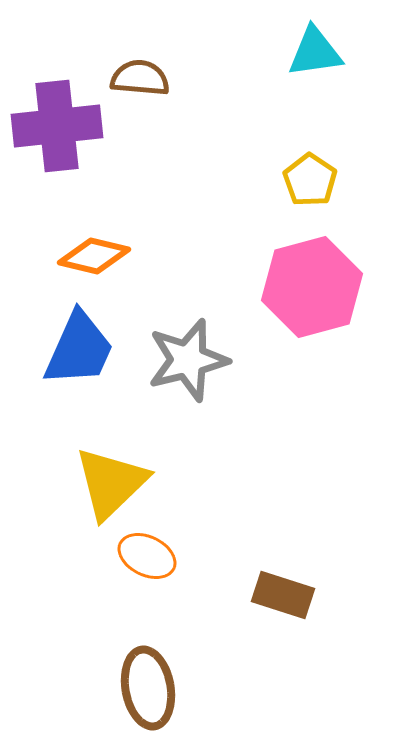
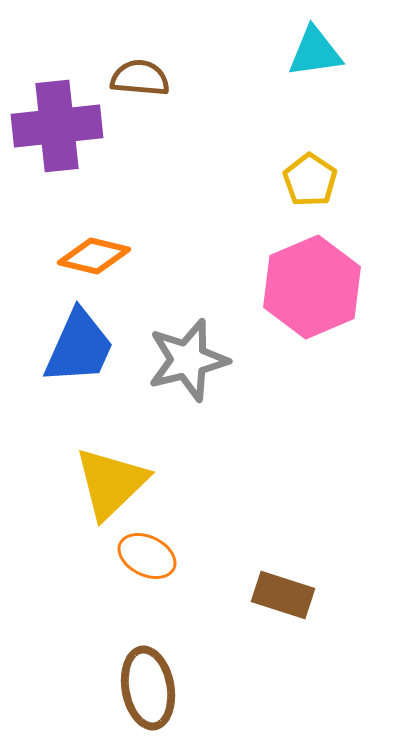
pink hexagon: rotated 8 degrees counterclockwise
blue trapezoid: moved 2 px up
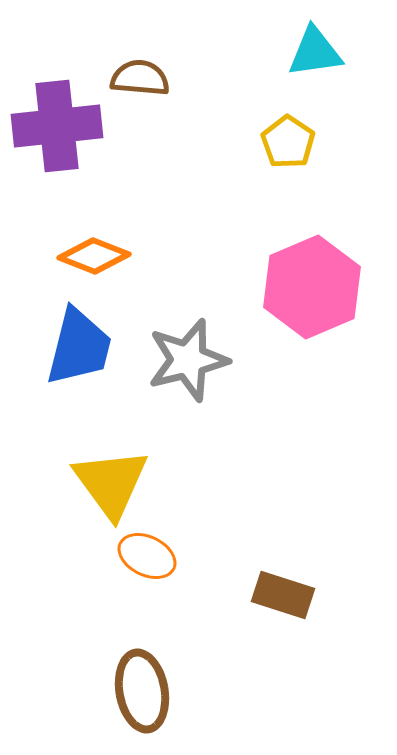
yellow pentagon: moved 22 px left, 38 px up
orange diamond: rotated 8 degrees clockwise
blue trapezoid: rotated 10 degrees counterclockwise
yellow triangle: rotated 22 degrees counterclockwise
brown ellipse: moved 6 px left, 3 px down
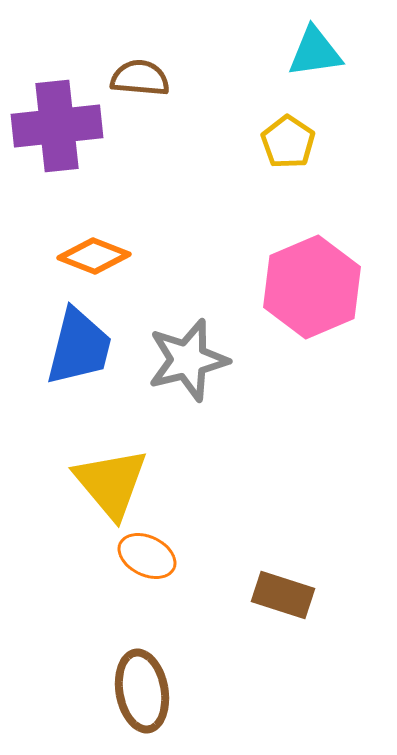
yellow triangle: rotated 4 degrees counterclockwise
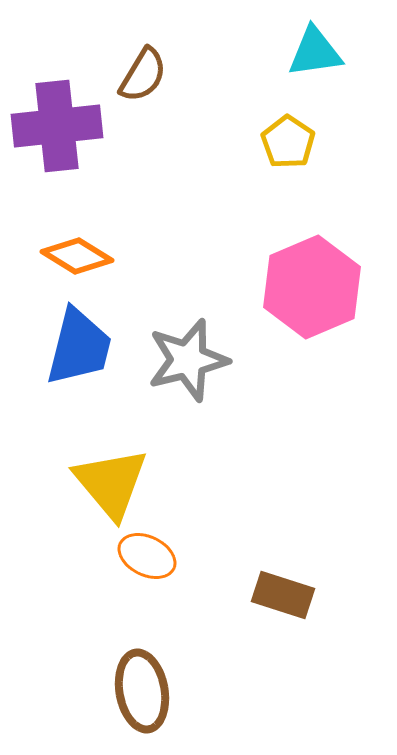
brown semicircle: moved 3 px right, 3 px up; rotated 116 degrees clockwise
orange diamond: moved 17 px left; rotated 10 degrees clockwise
